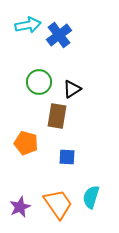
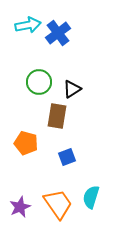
blue cross: moved 1 px left, 2 px up
blue square: rotated 24 degrees counterclockwise
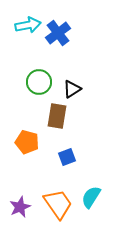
orange pentagon: moved 1 px right, 1 px up
cyan semicircle: rotated 15 degrees clockwise
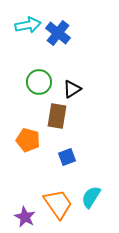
blue cross: rotated 15 degrees counterclockwise
orange pentagon: moved 1 px right, 2 px up
purple star: moved 5 px right, 10 px down; rotated 20 degrees counterclockwise
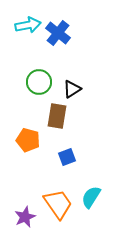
purple star: rotated 20 degrees clockwise
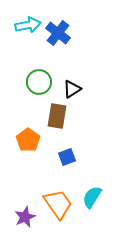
orange pentagon: rotated 20 degrees clockwise
cyan semicircle: moved 1 px right
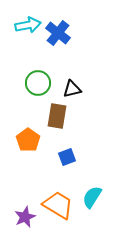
green circle: moved 1 px left, 1 px down
black triangle: rotated 18 degrees clockwise
orange trapezoid: moved 1 px down; rotated 24 degrees counterclockwise
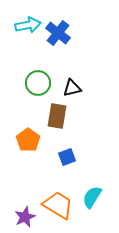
black triangle: moved 1 px up
